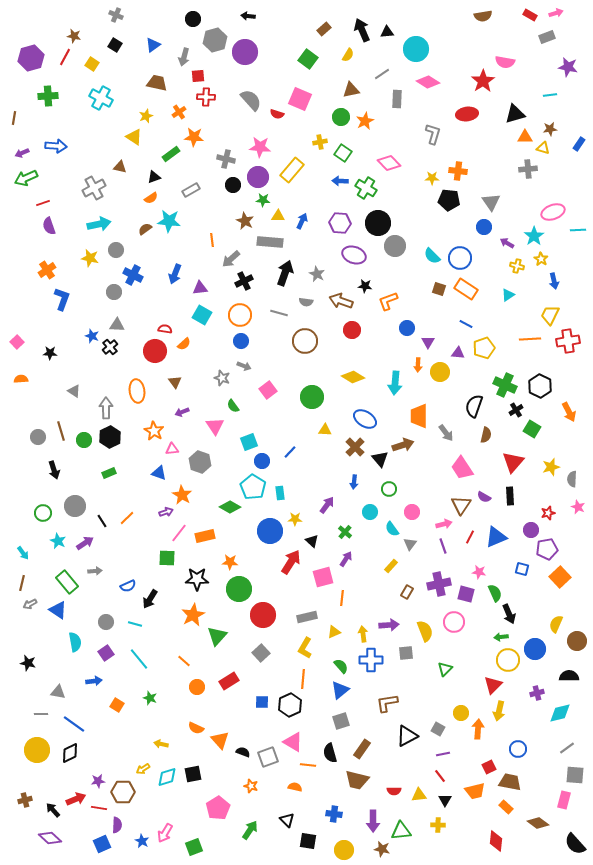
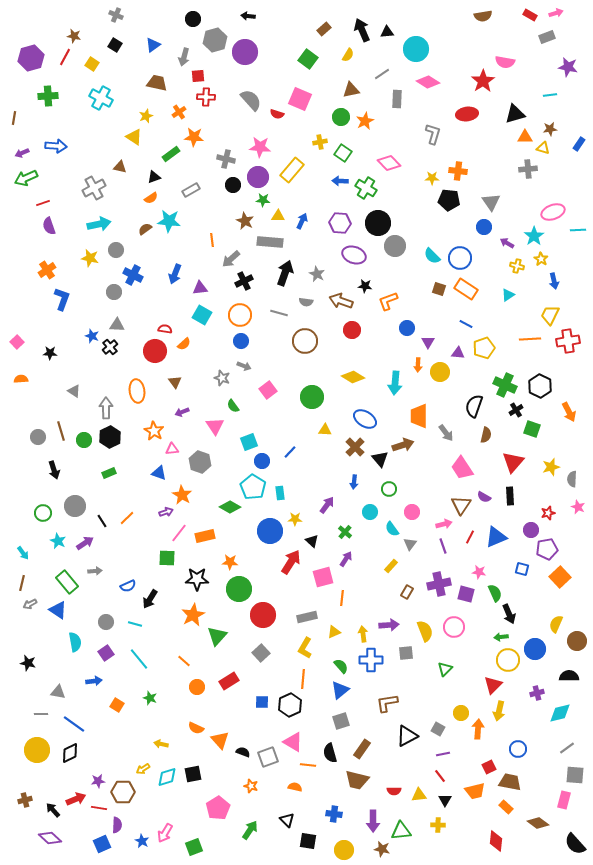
green square at (532, 429): rotated 12 degrees counterclockwise
pink circle at (454, 622): moved 5 px down
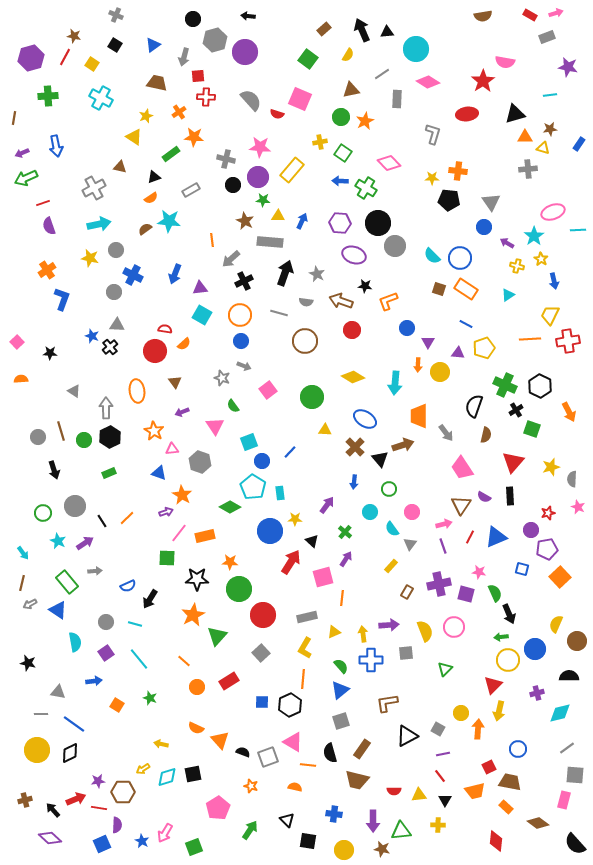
blue arrow at (56, 146): rotated 75 degrees clockwise
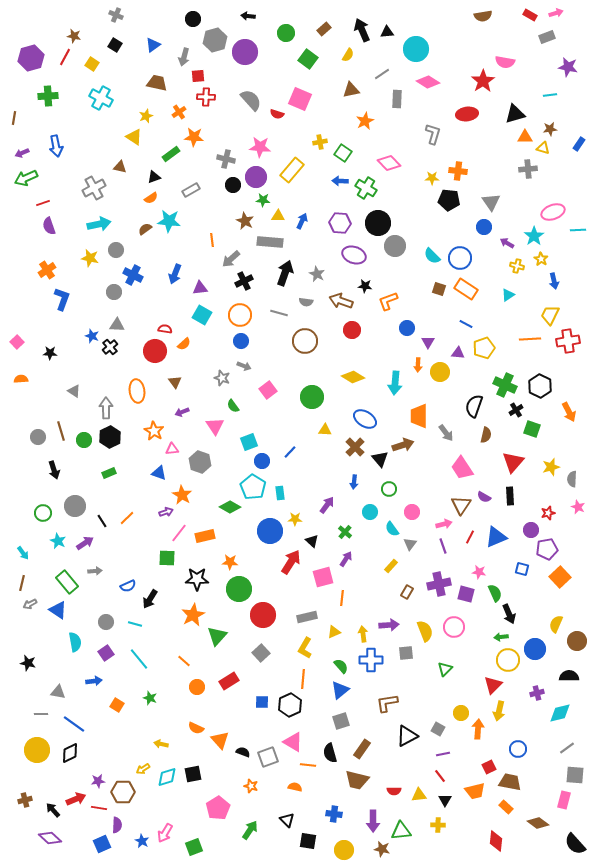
green circle at (341, 117): moved 55 px left, 84 px up
purple circle at (258, 177): moved 2 px left
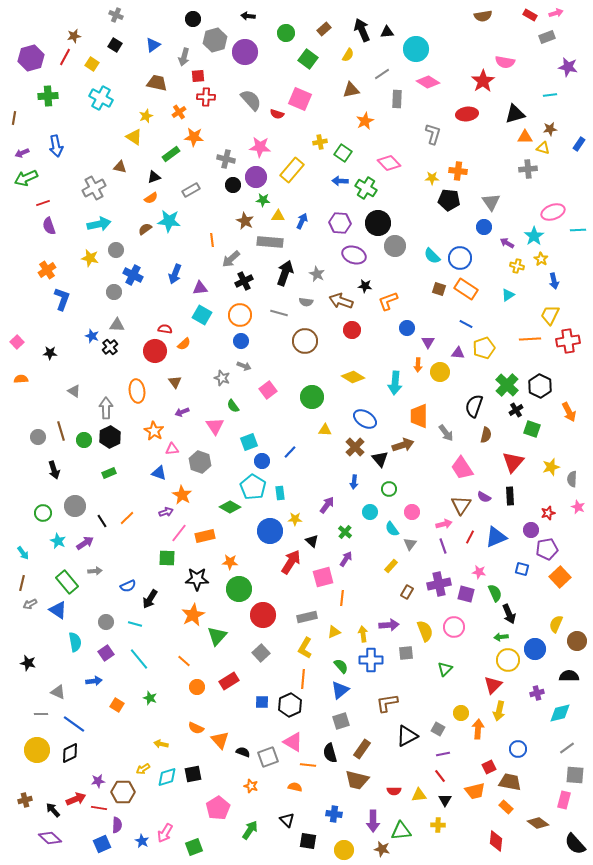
brown star at (74, 36): rotated 24 degrees counterclockwise
green cross at (505, 385): moved 2 px right; rotated 20 degrees clockwise
gray triangle at (58, 692): rotated 14 degrees clockwise
